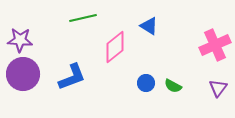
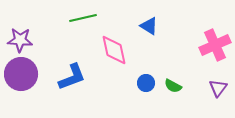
pink diamond: moved 1 px left, 3 px down; rotated 64 degrees counterclockwise
purple circle: moved 2 px left
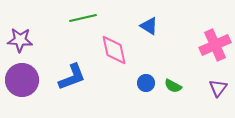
purple circle: moved 1 px right, 6 px down
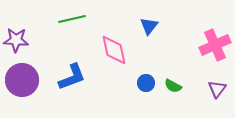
green line: moved 11 px left, 1 px down
blue triangle: rotated 36 degrees clockwise
purple star: moved 4 px left
purple triangle: moved 1 px left, 1 px down
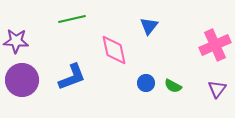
purple star: moved 1 px down
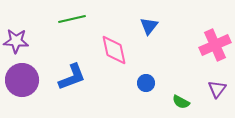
green semicircle: moved 8 px right, 16 px down
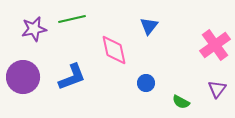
purple star: moved 18 px right, 12 px up; rotated 15 degrees counterclockwise
pink cross: rotated 12 degrees counterclockwise
purple circle: moved 1 px right, 3 px up
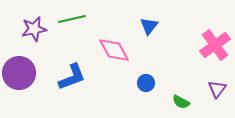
pink diamond: rotated 16 degrees counterclockwise
purple circle: moved 4 px left, 4 px up
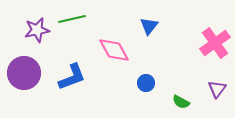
purple star: moved 3 px right, 1 px down
pink cross: moved 2 px up
purple circle: moved 5 px right
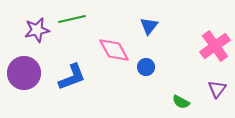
pink cross: moved 3 px down
blue circle: moved 16 px up
